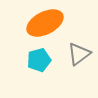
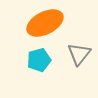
gray triangle: rotated 15 degrees counterclockwise
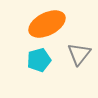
orange ellipse: moved 2 px right, 1 px down
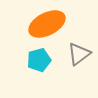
gray triangle: rotated 15 degrees clockwise
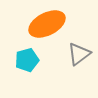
cyan pentagon: moved 12 px left
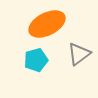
cyan pentagon: moved 9 px right
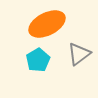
cyan pentagon: moved 2 px right; rotated 15 degrees counterclockwise
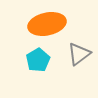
orange ellipse: rotated 15 degrees clockwise
